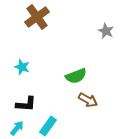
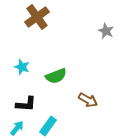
green semicircle: moved 20 px left
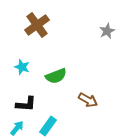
brown cross: moved 8 px down
gray star: moved 1 px right; rotated 21 degrees clockwise
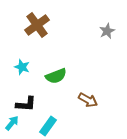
cyan arrow: moved 5 px left, 5 px up
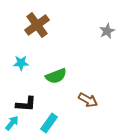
cyan star: moved 1 px left, 4 px up; rotated 21 degrees counterclockwise
cyan rectangle: moved 1 px right, 3 px up
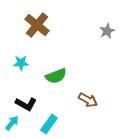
brown cross: rotated 15 degrees counterclockwise
black L-shape: rotated 25 degrees clockwise
cyan rectangle: moved 1 px down
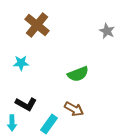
gray star: rotated 21 degrees counterclockwise
green semicircle: moved 22 px right, 2 px up
brown arrow: moved 14 px left, 9 px down
cyan arrow: rotated 140 degrees clockwise
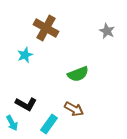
brown cross: moved 9 px right, 3 px down; rotated 10 degrees counterclockwise
cyan star: moved 4 px right, 8 px up; rotated 21 degrees counterclockwise
cyan arrow: rotated 28 degrees counterclockwise
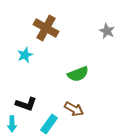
black L-shape: rotated 10 degrees counterclockwise
cyan arrow: moved 1 px down; rotated 28 degrees clockwise
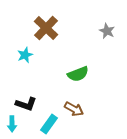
brown cross: rotated 15 degrees clockwise
